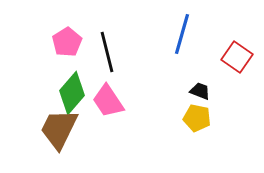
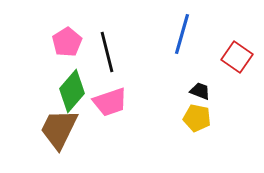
green diamond: moved 2 px up
pink trapezoid: moved 2 px right, 1 px down; rotated 75 degrees counterclockwise
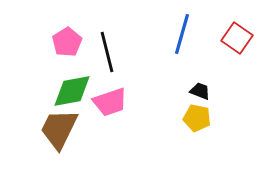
red square: moved 19 px up
green diamond: rotated 39 degrees clockwise
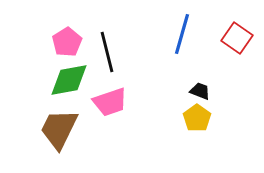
green diamond: moved 3 px left, 11 px up
yellow pentagon: rotated 24 degrees clockwise
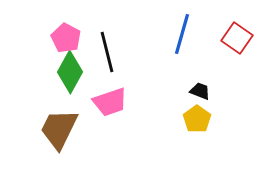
pink pentagon: moved 1 px left, 4 px up; rotated 12 degrees counterclockwise
green diamond: moved 1 px right, 8 px up; rotated 51 degrees counterclockwise
yellow pentagon: moved 1 px down
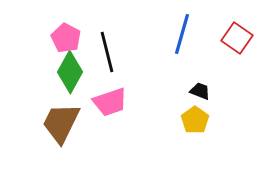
yellow pentagon: moved 2 px left, 1 px down
brown trapezoid: moved 2 px right, 6 px up
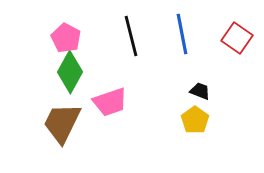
blue line: rotated 27 degrees counterclockwise
black line: moved 24 px right, 16 px up
brown trapezoid: moved 1 px right
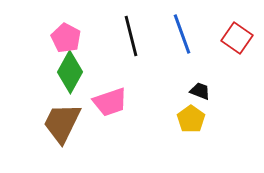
blue line: rotated 9 degrees counterclockwise
yellow pentagon: moved 4 px left, 1 px up
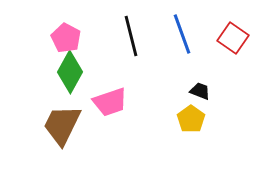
red square: moved 4 px left
brown trapezoid: moved 2 px down
